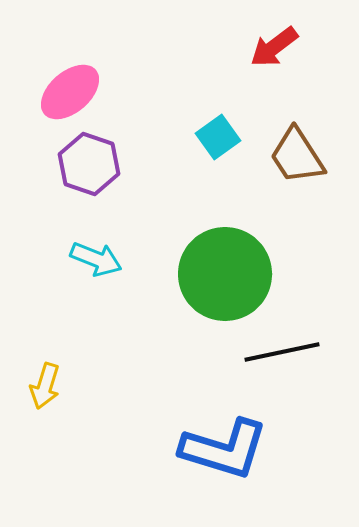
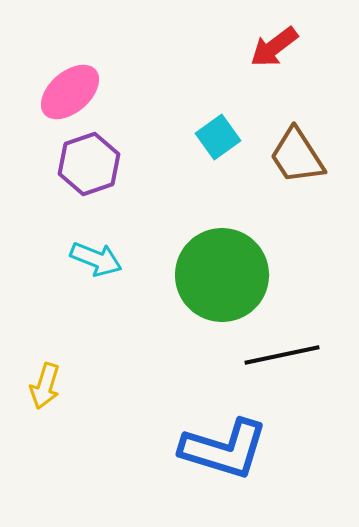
purple hexagon: rotated 22 degrees clockwise
green circle: moved 3 px left, 1 px down
black line: moved 3 px down
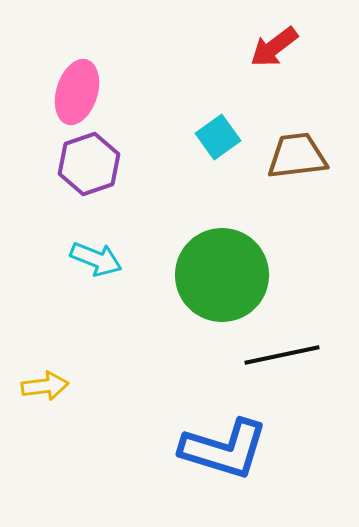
pink ellipse: moved 7 px right; rotated 32 degrees counterclockwise
brown trapezoid: rotated 116 degrees clockwise
yellow arrow: rotated 114 degrees counterclockwise
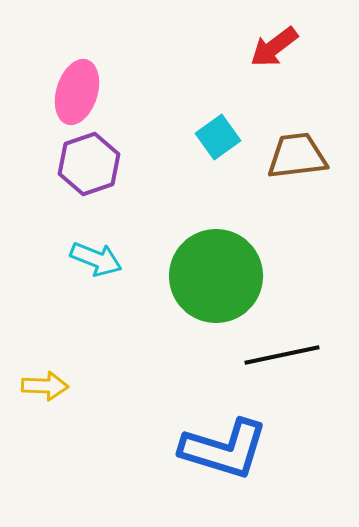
green circle: moved 6 px left, 1 px down
yellow arrow: rotated 9 degrees clockwise
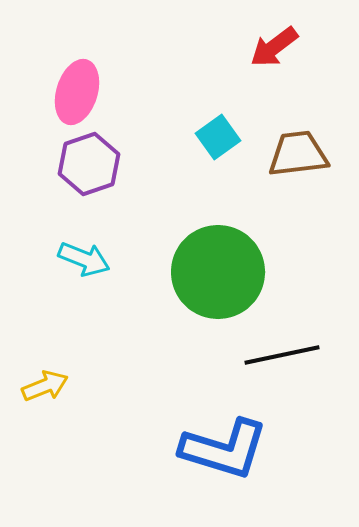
brown trapezoid: moved 1 px right, 2 px up
cyan arrow: moved 12 px left
green circle: moved 2 px right, 4 px up
yellow arrow: rotated 24 degrees counterclockwise
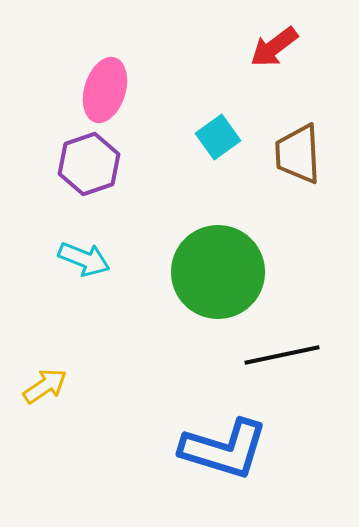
pink ellipse: moved 28 px right, 2 px up
brown trapezoid: rotated 86 degrees counterclockwise
yellow arrow: rotated 12 degrees counterclockwise
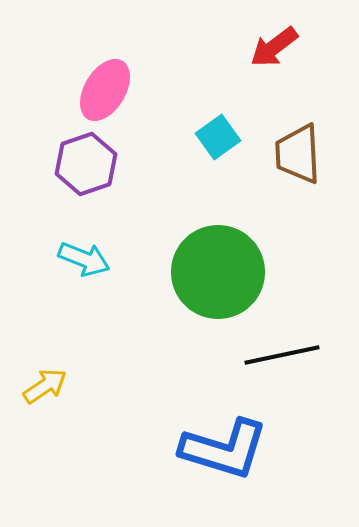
pink ellipse: rotated 14 degrees clockwise
purple hexagon: moved 3 px left
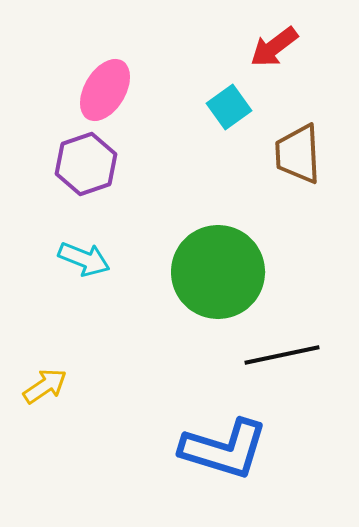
cyan square: moved 11 px right, 30 px up
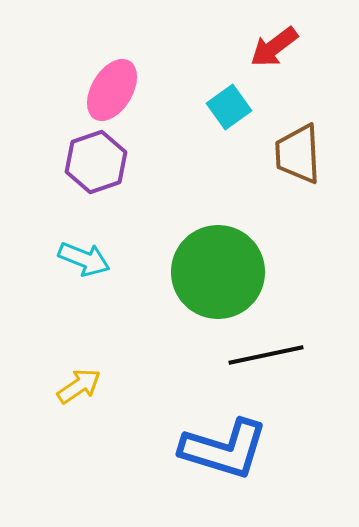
pink ellipse: moved 7 px right
purple hexagon: moved 10 px right, 2 px up
black line: moved 16 px left
yellow arrow: moved 34 px right
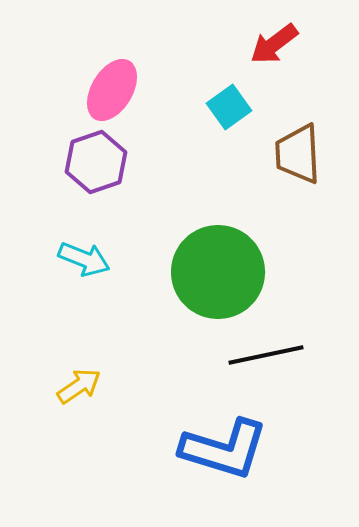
red arrow: moved 3 px up
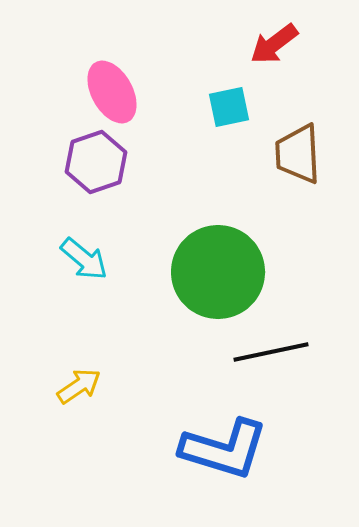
pink ellipse: moved 2 px down; rotated 60 degrees counterclockwise
cyan square: rotated 24 degrees clockwise
cyan arrow: rotated 18 degrees clockwise
black line: moved 5 px right, 3 px up
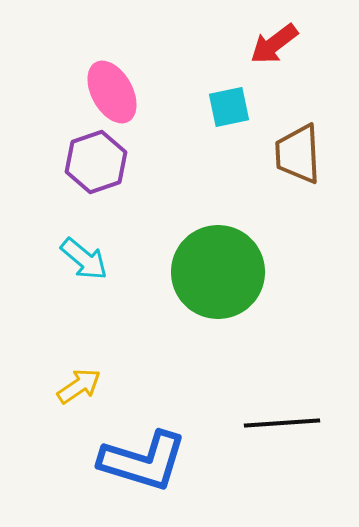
black line: moved 11 px right, 71 px down; rotated 8 degrees clockwise
blue L-shape: moved 81 px left, 12 px down
